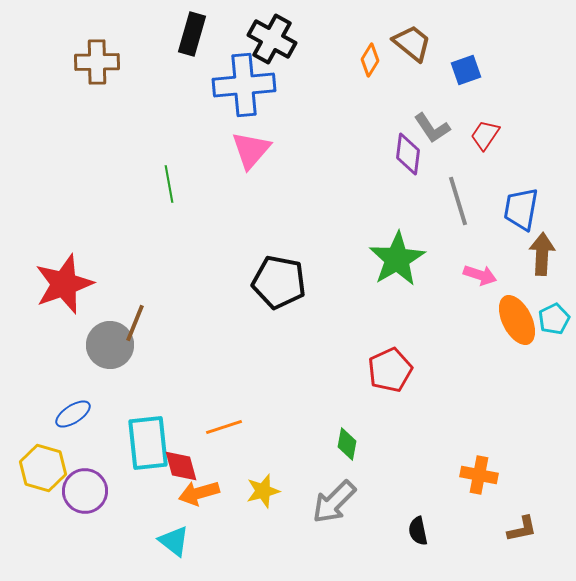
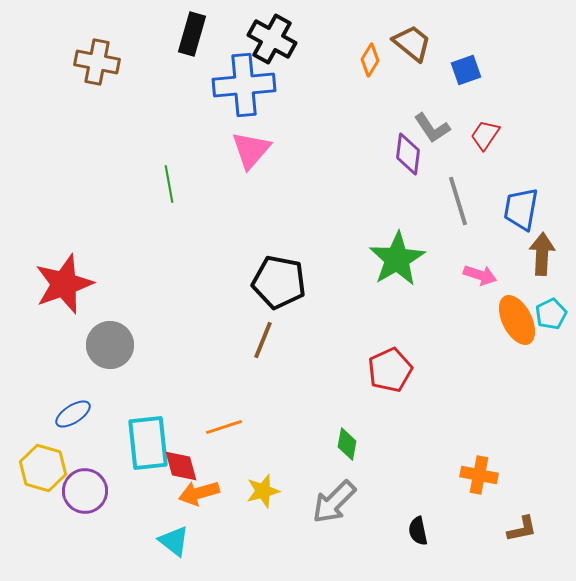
brown cross: rotated 12 degrees clockwise
cyan pentagon: moved 3 px left, 5 px up
brown line: moved 128 px right, 17 px down
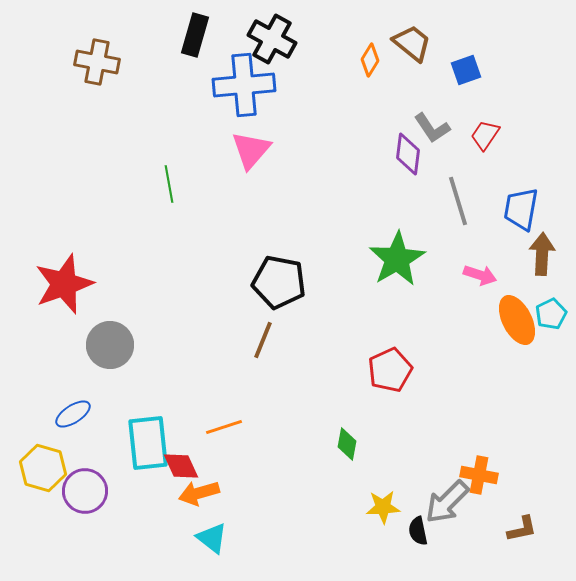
black rectangle: moved 3 px right, 1 px down
red diamond: rotated 9 degrees counterclockwise
yellow star: moved 120 px right, 16 px down; rotated 12 degrees clockwise
gray arrow: moved 113 px right
cyan triangle: moved 38 px right, 3 px up
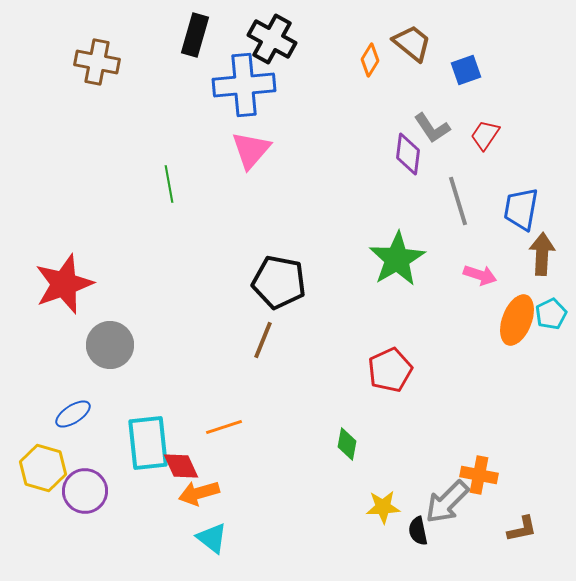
orange ellipse: rotated 48 degrees clockwise
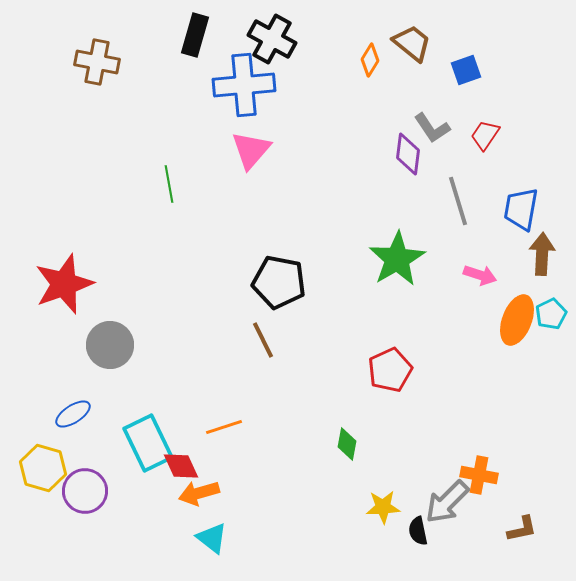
brown line: rotated 48 degrees counterclockwise
cyan rectangle: rotated 20 degrees counterclockwise
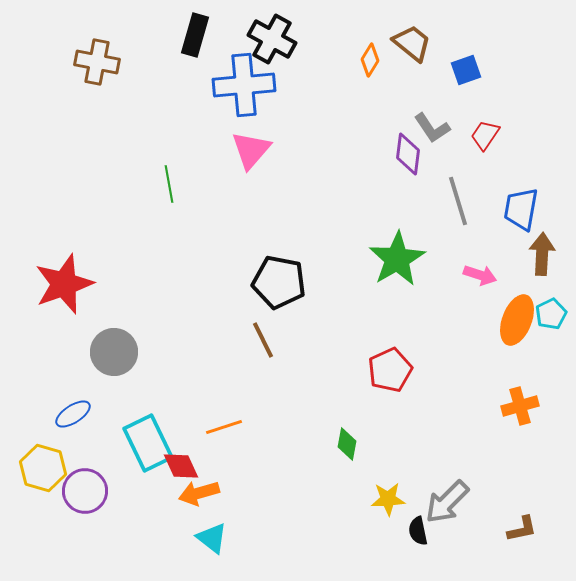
gray circle: moved 4 px right, 7 px down
orange cross: moved 41 px right, 69 px up; rotated 27 degrees counterclockwise
yellow star: moved 5 px right, 8 px up
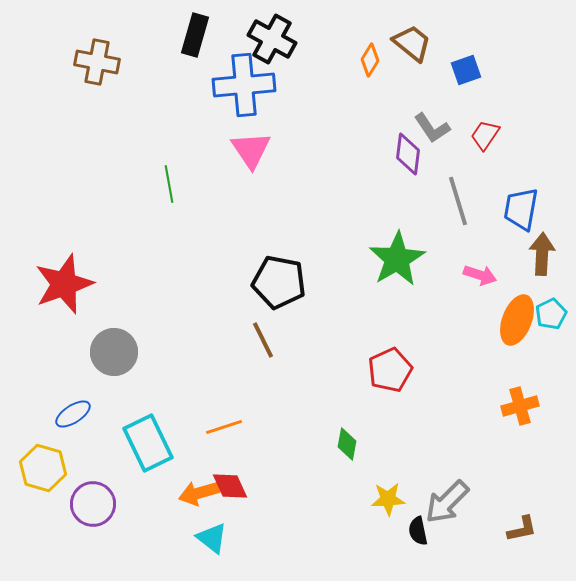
pink triangle: rotated 15 degrees counterclockwise
red diamond: moved 49 px right, 20 px down
purple circle: moved 8 px right, 13 px down
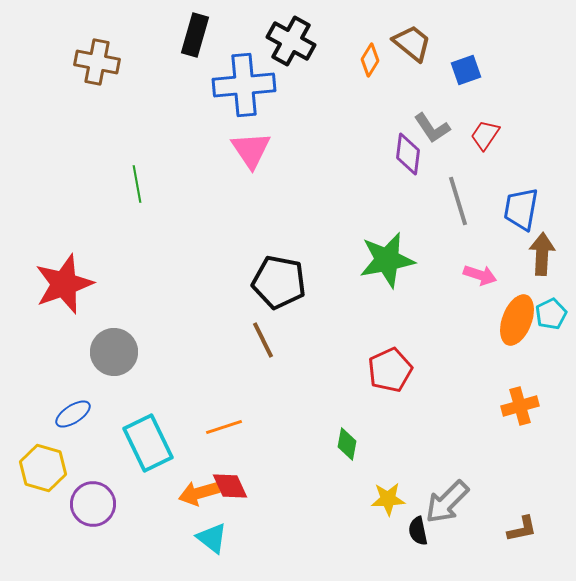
black cross: moved 19 px right, 2 px down
green line: moved 32 px left
green star: moved 10 px left, 1 px down; rotated 20 degrees clockwise
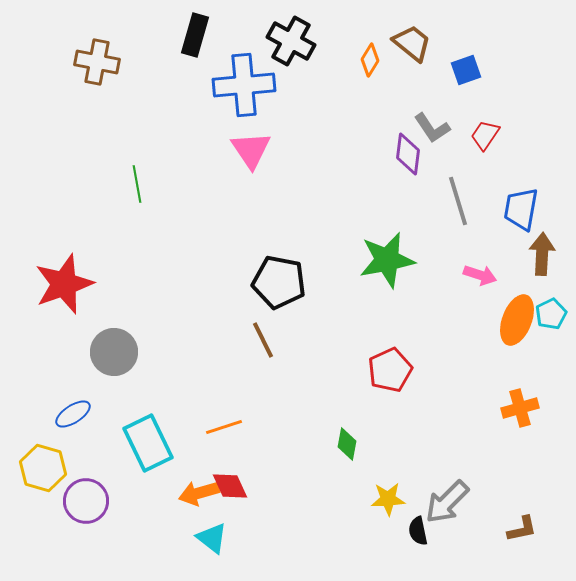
orange cross: moved 2 px down
purple circle: moved 7 px left, 3 px up
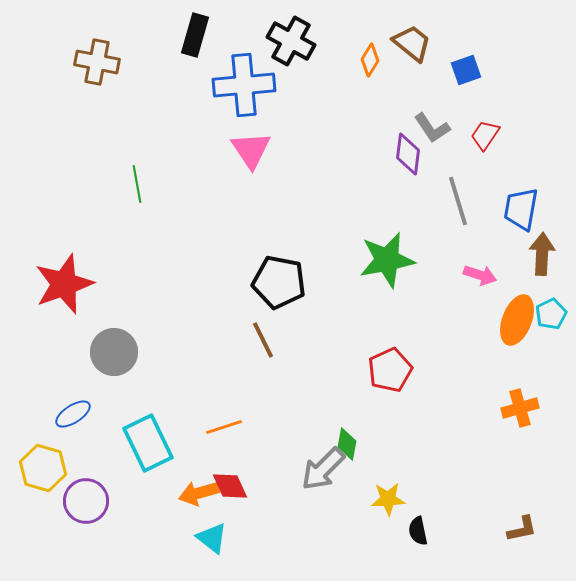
gray arrow: moved 124 px left, 33 px up
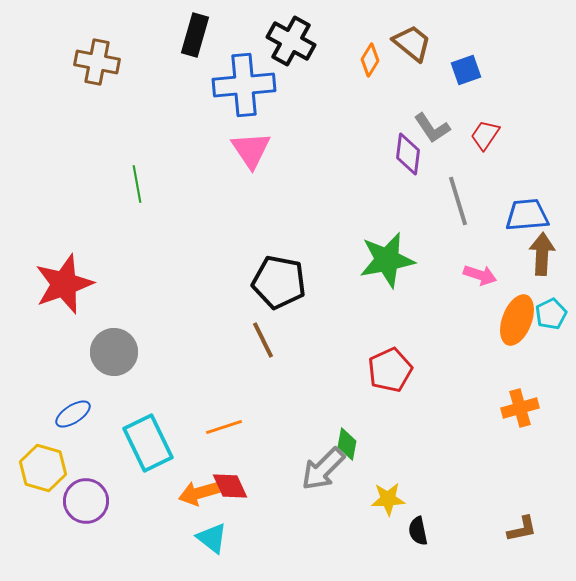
blue trapezoid: moved 6 px right, 6 px down; rotated 75 degrees clockwise
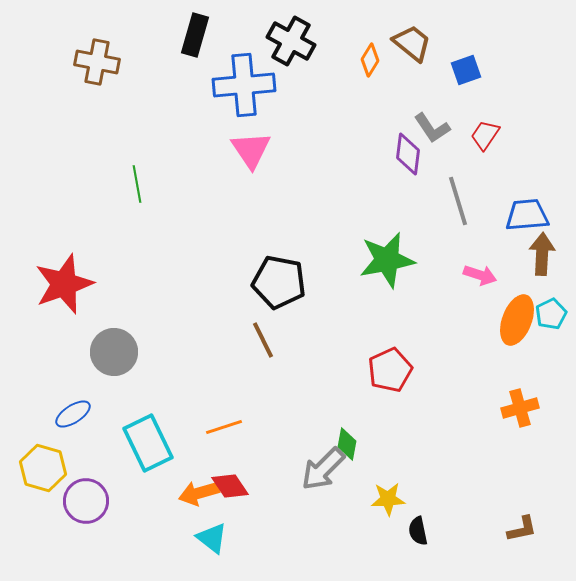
red diamond: rotated 9 degrees counterclockwise
